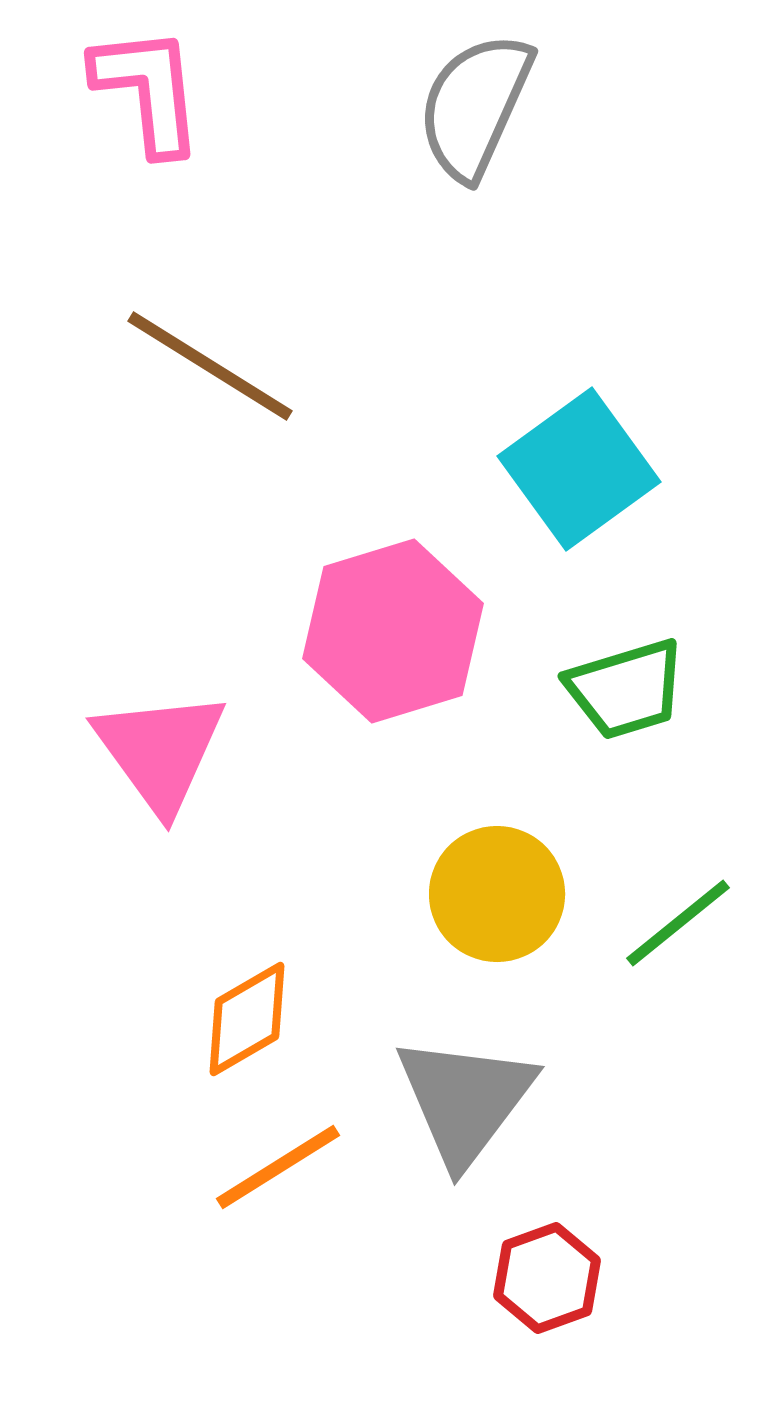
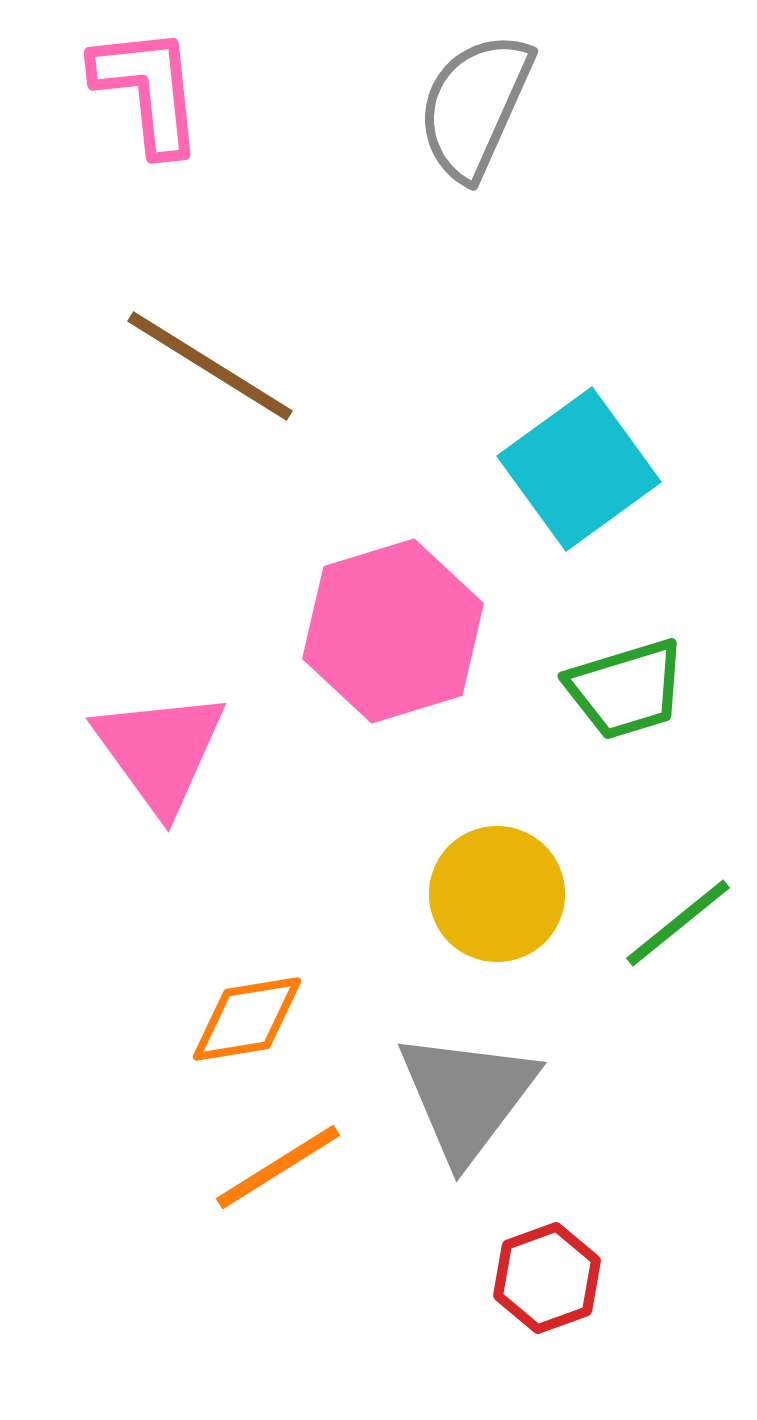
orange diamond: rotated 21 degrees clockwise
gray triangle: moved 2 px right, 4 px up
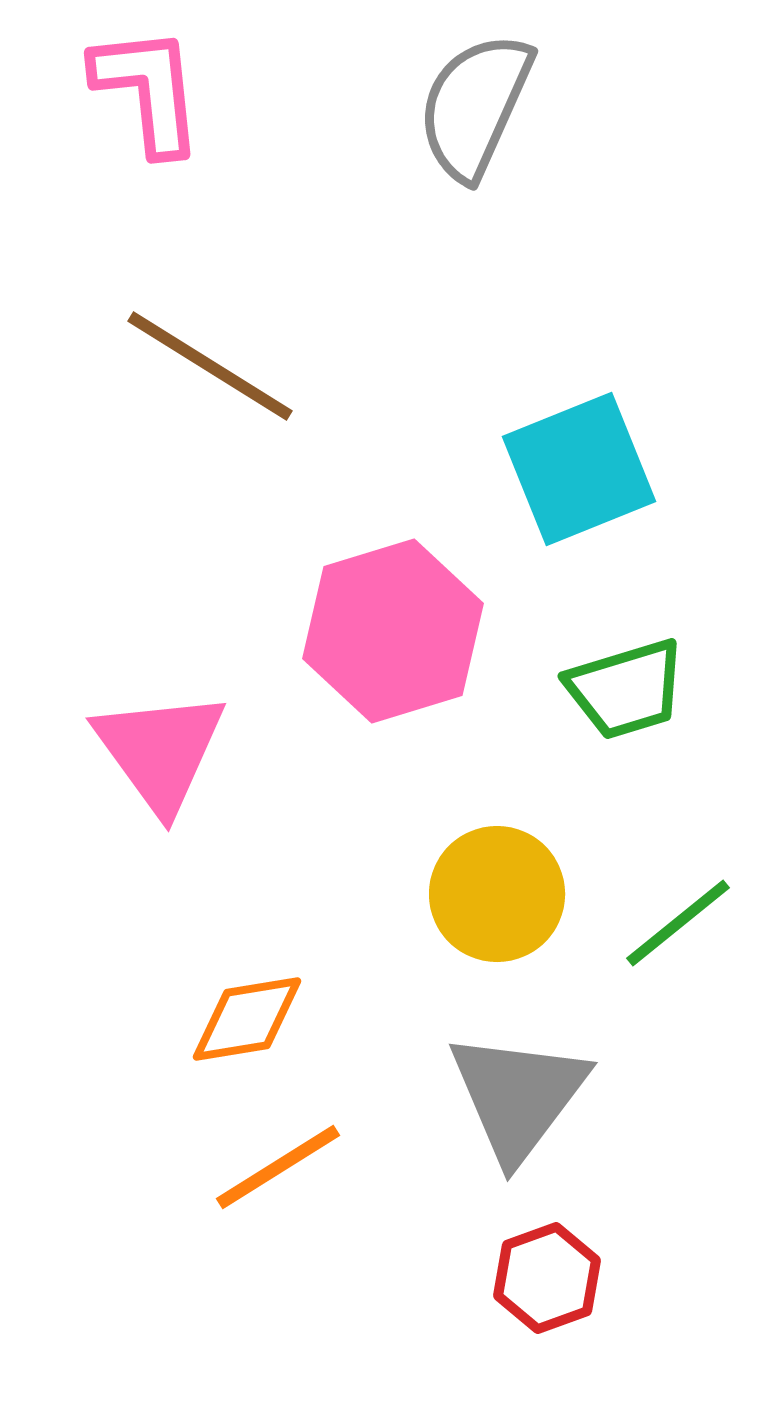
cyan square: rotated 14 degrees clockwise
gray triangle: moved 51 px right
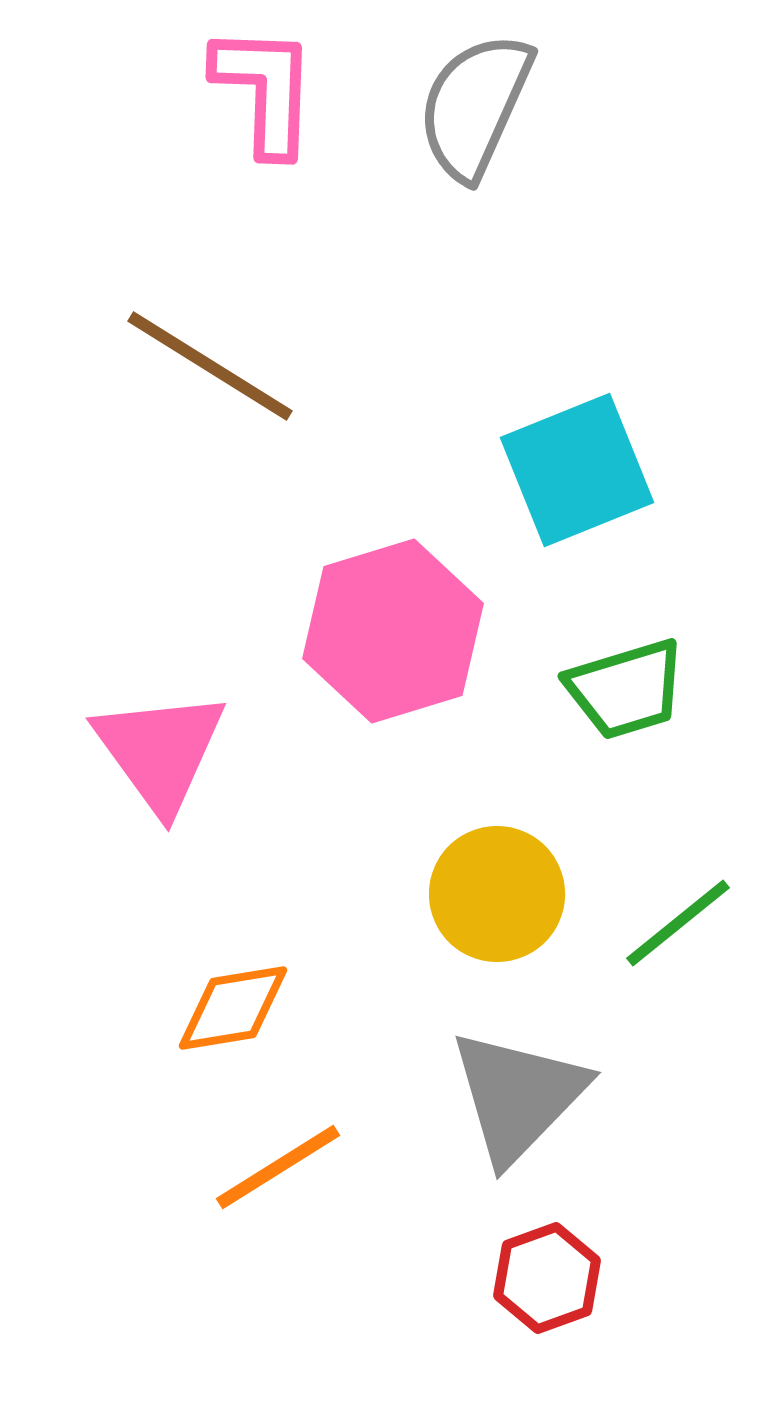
pink L-shape: moved 117 px right; rotated 8 degrees clockwise
cyan square: moved 2 px left, 1 px down
orange diamond: moved 14 px left, 11 px up
gray triangle: rotated 7 degrees clockwise
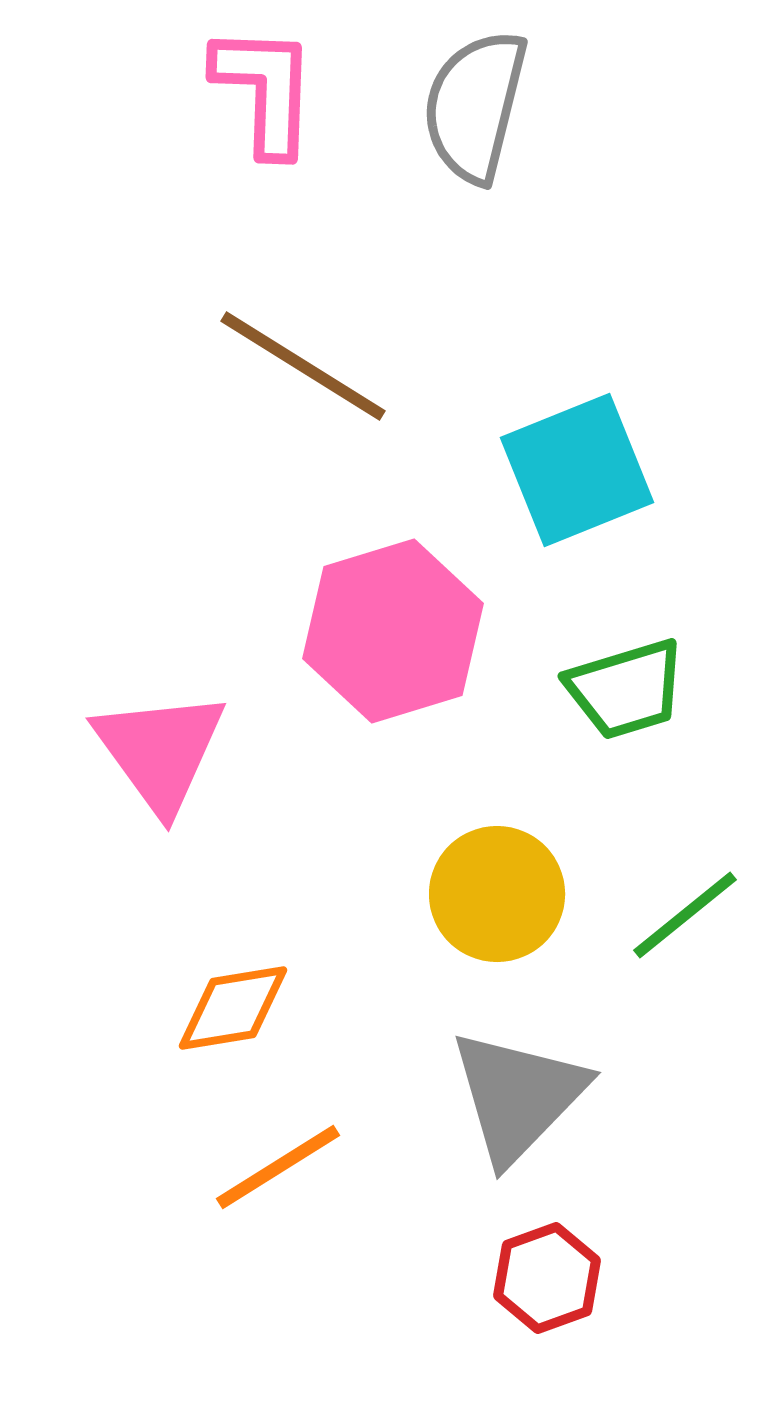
gray semicircle: rotated 10 degrees counterclockwise
brown line: moved 93 px right
green line: moved 7 px right, 8 px up
